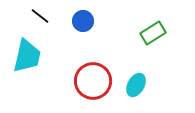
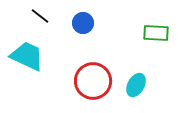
blue circle: moved 2 px down
green rectangle: moved 3 px right; rotated 35 degrees clockwise
cyan trapezoid: rotated 78 degrees counterclockwise
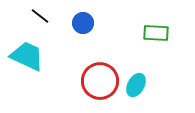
red circle: moved 7 px right
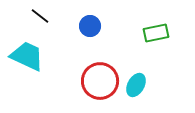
blue circle: moved 7 px right, 3 px down
green rectangle: rotated 15 degrees counterclockwise
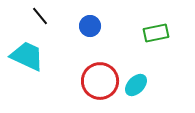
black line: rotated 12 degrees clockwise
cyan ellipse: rotated 15 degrees clockwise
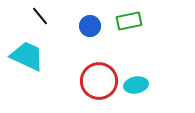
green rectangle: moved 27 px left, 12 px up
red circle: moved 1 px left
cyan ellipse: rotated 35 degrees clockwise
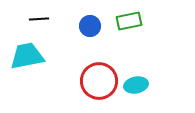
black line: moved 1 px left, 3 px down; rotated 54 degrees counterclockwise
cyan trapezoid: rotated 36 degrees counterclockwise
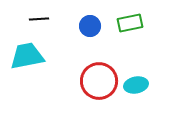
green rectangle: moved 1 px right, 2 px down
